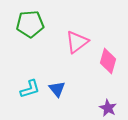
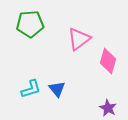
pink triangle: moved 2 px right, 3 px up
cyan L-shape: moved 1 px right
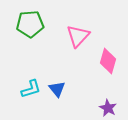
pink triangle: moved 1 px left, 3 px up; rotated 10 degrees counterclockwise
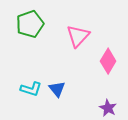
green pentagon: rotated 16 degrees counterclockwise
pink diamond: rotated 15 degrees clockwise
cyan L-shape: rotated 35 degrees clockwise
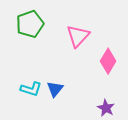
blue triangle: moved 2 px left; rotated 18 degrees clockwise
purple star: moved 2 px left
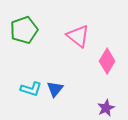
green pentagon: moved 6 px left, 6 px down
pink triangle: rotated 35 degrees counterclockwise
pink diamond: moved 1 px left
purple star: rotated 18 degrees clockwise
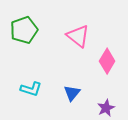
blue triangle: moved 17 px right, 4 px down
